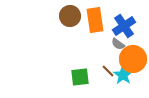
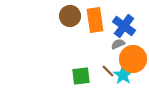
blue cross: rotated 20 degrees counterclockwise
gray semicircle: rotated 120 degrees clockwise
green square: moved 1 px right, 1 px up
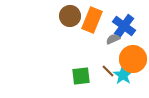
orange rectangle: moved 3 px left; rotated 30 degrees clockwise
gray semicircle: moved 5 px left, 5 px up
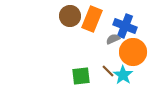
orange rectangle: moved 1 px up
blue cross: moved 1 px right; rotated 15 degrees counterclockwise
orange circle: moved 7 px up
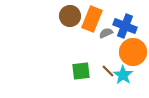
gray semicircle: moved 7 px left, 6 px up
green square: moved 5 px up
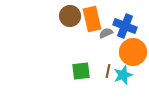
orange rectangle: rotated 35 degrees counterclockwise
brown line: rotated 56 degrees clockwise
cyan star: rotated 18 degrees clockwise
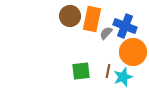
orange rectangle: rotated 25 degrees clockwise
gray semicircle: rotated 24 degrees counterclockwise
cyan star: moved 2 px down
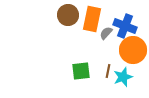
brown circle: moved 2 px left, 1 px up
orange circle: moved 2 px up
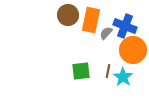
orange rectangle: moved 1 px left, 1 px down
cyan star: rotated 18 degrees counterclockwise
